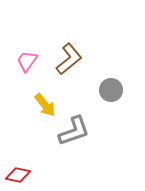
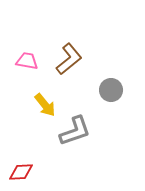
pink trapezoid: rotated 65 degrees clockwise
gray L-shape: moved 1 px right
red diamond: moved 3 px right, 3 px up; rotated 15 degrees counterclockwise
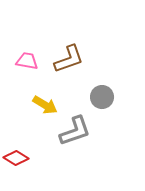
brown L-shape: rotated 20 degrees clockwise
gray circle: moved 9 px left, 7 px down
yellow arrow: rotated 20 degrees counterclockwise
red diamond: moved 5 px left, 14 px up; rotated 35 degrees clockwise
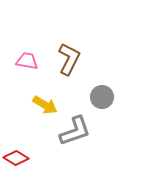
brown L-shape: rotated 44 degrees counterclockwise
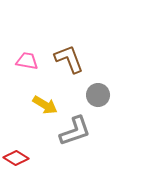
brown L-shape: rotated 48 degrees counterclockwise
gray circle: moved 4 px left, 2 px up
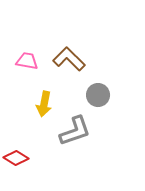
brown L-shape: rotated 24 degrees counterclockwise
yellow arrow: moved 1 px left, 1 px up; rotated 70 degrees clockwise
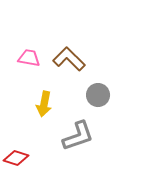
pink trapezoid: moved 2 px right, 3 px up
gray L-shape: moved 3 px right, 5 px down
red diamond: rotated 15 degrees counterclockwise
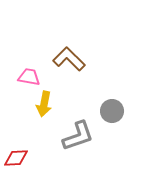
pink trapezoid: moved 19 px down
gray circle: moved 14 px right, 16 px down
red diamond: rotated 20 degrees counterclockwise
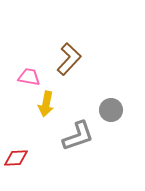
brown L-shape: rotated 88 degrees clockwise
yellow arrow: moved 2 px right
gray circle: moved 1 px left, 1 px up
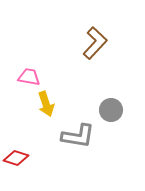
brown L-shape: moved 26 px right, 16 px up
yellow arrow: rotated 30 degrees counterclockwise
gray L-shape: rotated 28 degrees clockwise
red diamond: rotated 20 degrees clockwise
